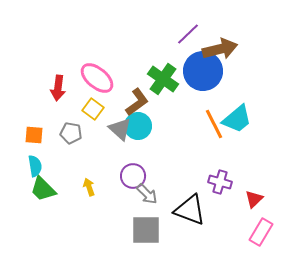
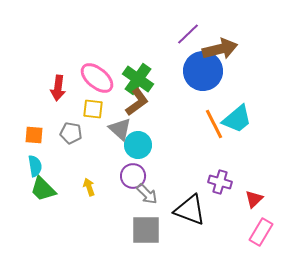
green cross: moved 25 px left
yellow square: rotated 30 degrees counterclockwise
cyan circle: moved 19 px down
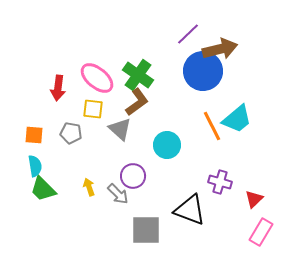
green cross: moved 4 px up
orange line: moved 2 px left, 2 px down
cyan circle: moved 29 px right
gray arrow: moved 29 px left
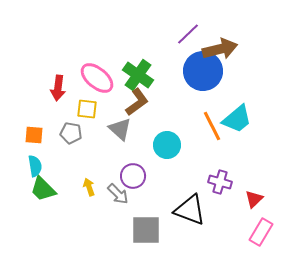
yellow square: moved 6 px left
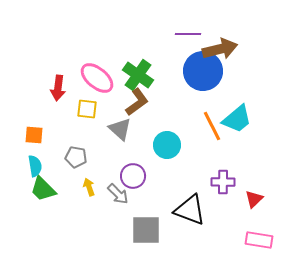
purple line: rotated 45 degrees clockwise
gray pentagon: moved 5 px right, 24 px down
purple cross: moved 3 px right; rotated 15 degrees counterclockwise
pink rectangle: moved 2 px left, 8 px down; rotated 68 degrees clockwise
